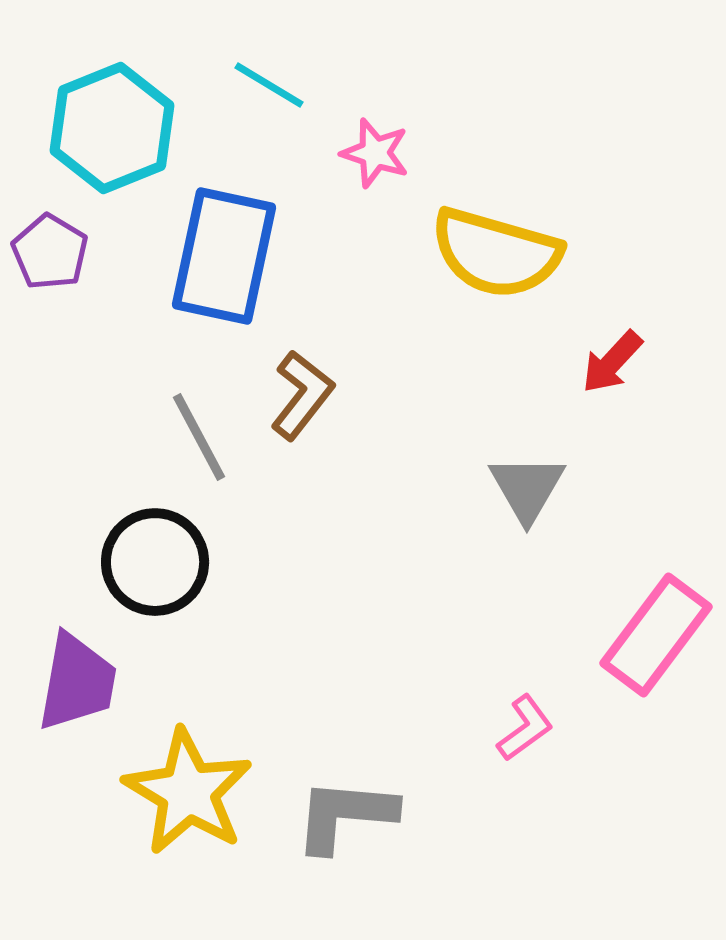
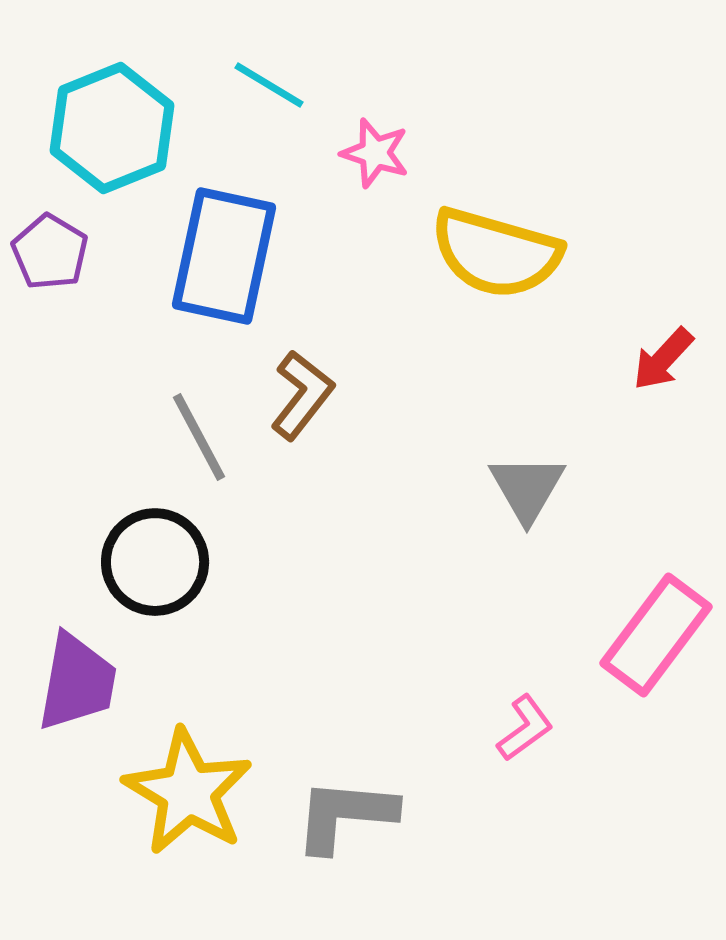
red arrow: moved 51 px right, 3 px up
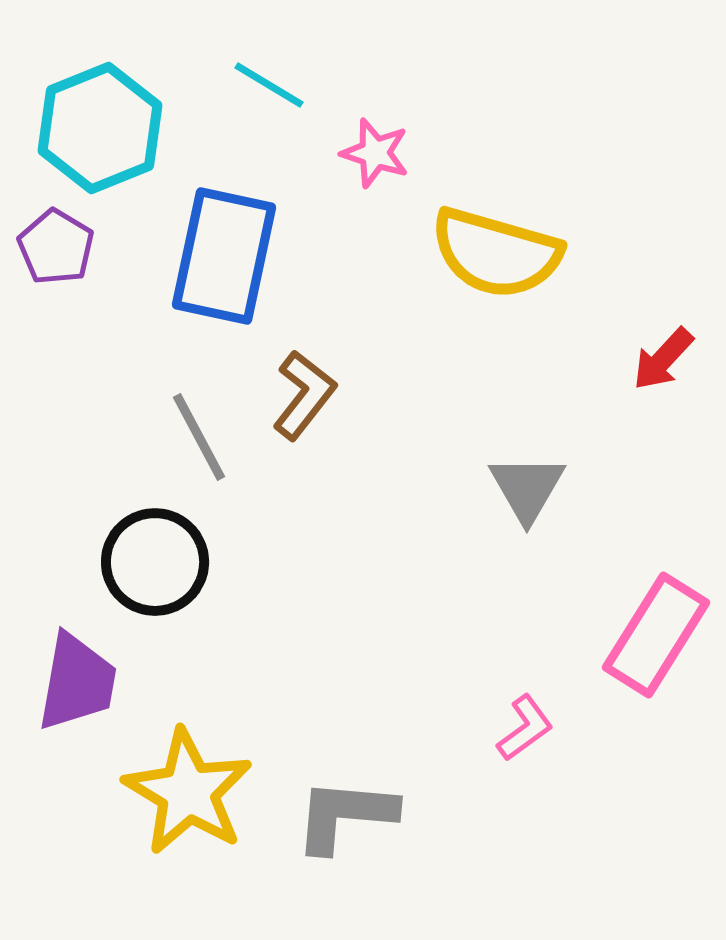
cyan hexagon: moved 12 px left
purple pentagon: moved 6 px right, 5 px up
brown L-shape: moved 2 px right
pink rectangle: rotated 5 degrees counterclockwise
